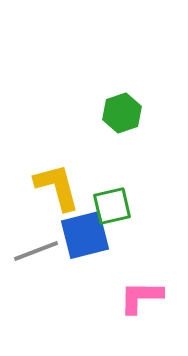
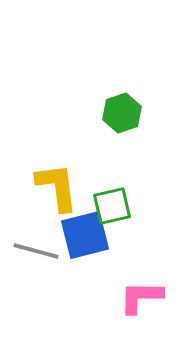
yellow L-shape: rotated 8 degrees clockwise
gray line: rotated 36 degrees clockwise
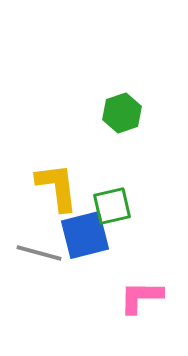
gray line: moved 3 px right, 2 px down
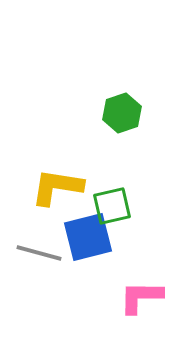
yellow L-shape: rotated 74 degrees counterclockwise
blue square: moved 3 px right, 2 px down
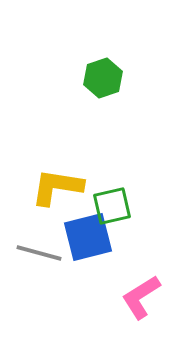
green hexagon: moved 19 px left, 35 px up
pink L-shape: rotated 33 degrees counterclockwise
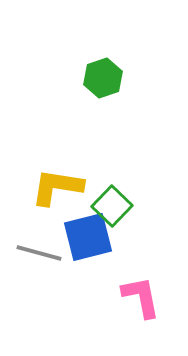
green square: rotated 33 degrees counterclockwise
pink L-shape: rotated 111 degrees clockwise
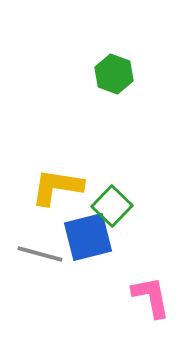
green hexagon: moved 11 px right, 4 px up; rotated 21 degrees counterclockwise
gray line: moved 1 px right, 1 px down
pink L-shape: moved 10 px right
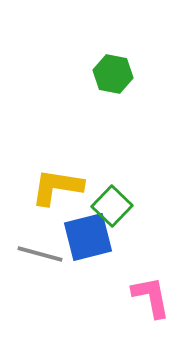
green hexagon: moved 1 px left; rotated 9 degrees counterclockwise
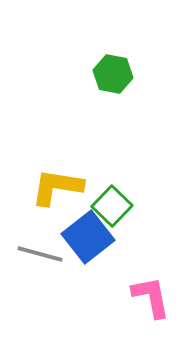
blue square: rotated 24 degrees counterclockwise
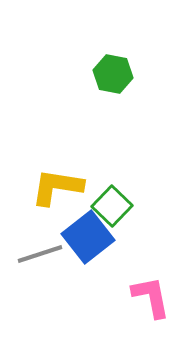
gray line: rotated 33 degrees counterclockwise
